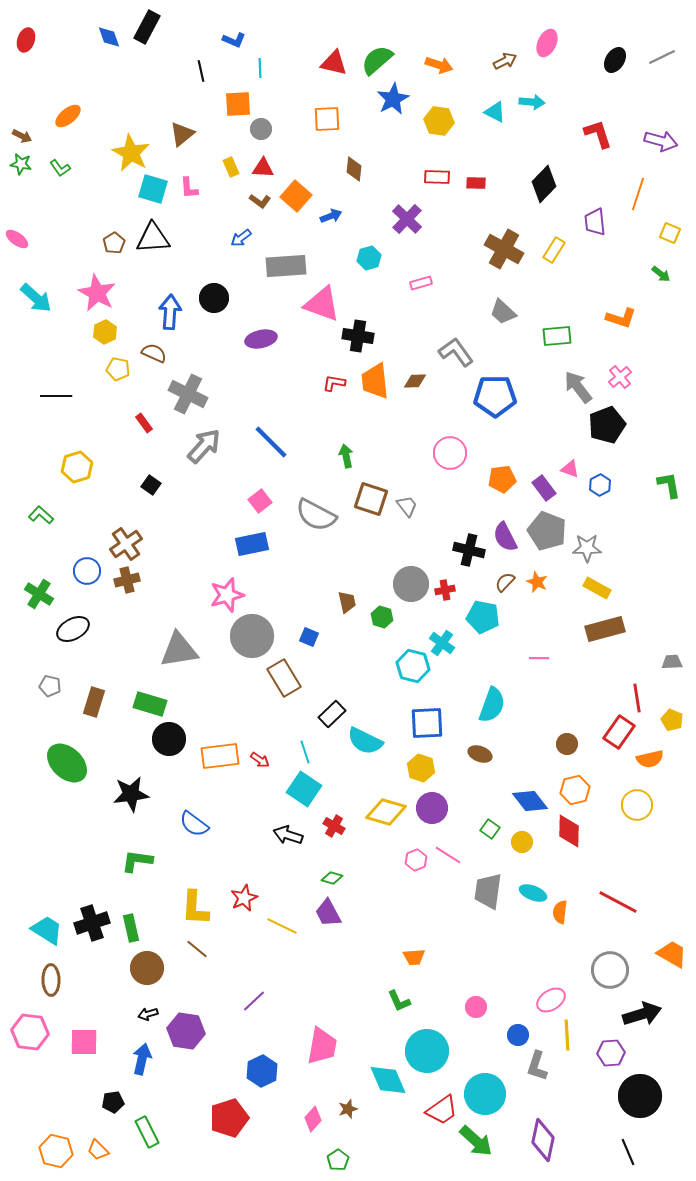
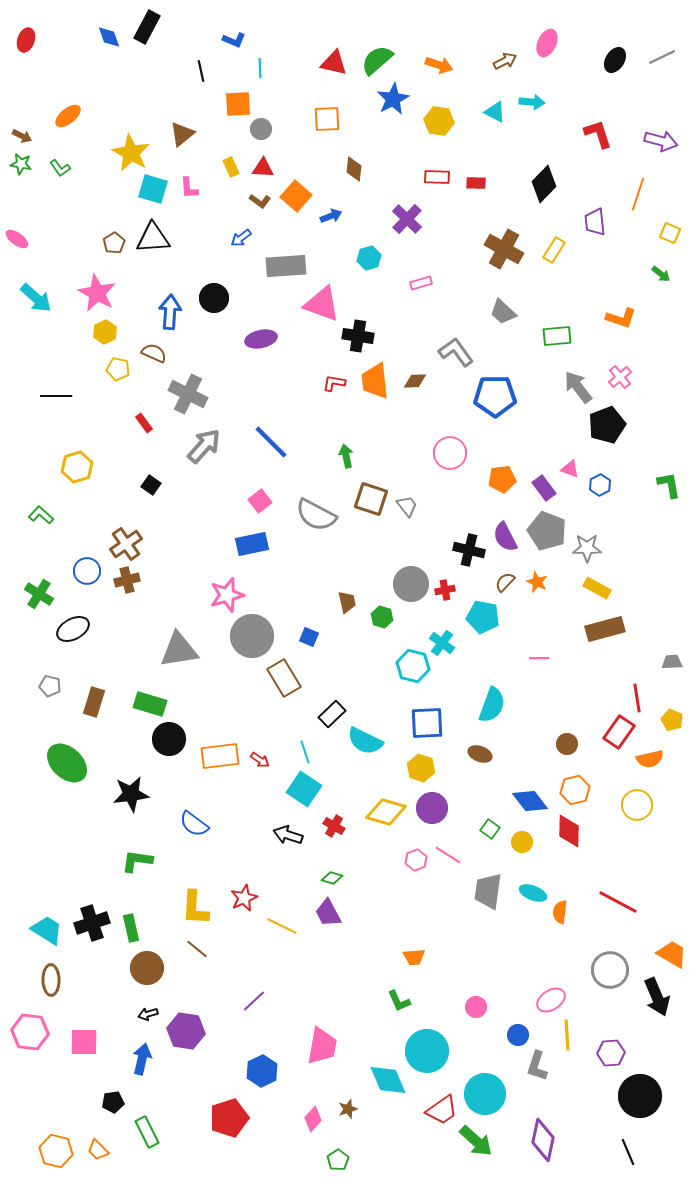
black arrow at (642, 1014): moved 15 px right, 17 px up; rotated 84 degrees clockwise
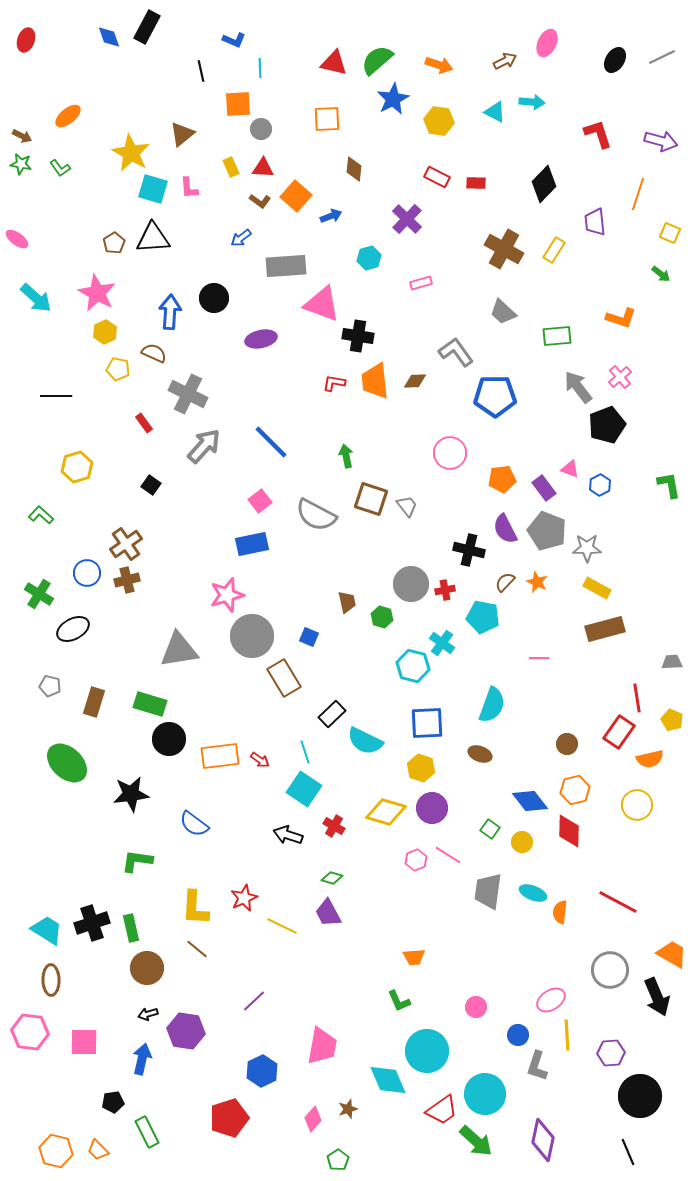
red rectangle at (437, 177): rotated 25 degrees clockwise
purple semicircle at (505, 537): moved 8 px up
blue circle at (87, 571): moved 2 px down
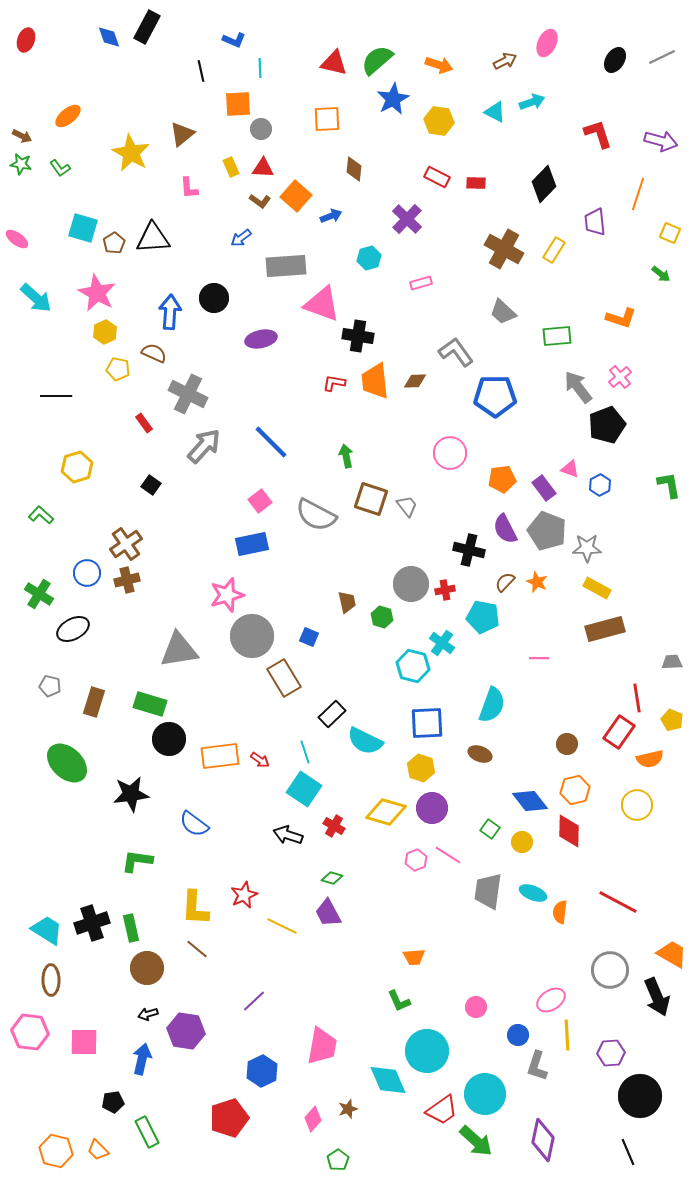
cyan arrow at (532, 102): rotated 25 degrees counterclockwise
cyan square at (153, 189): moved 70 px left, 39 px down
red star at (244, 898): moved 3 px up
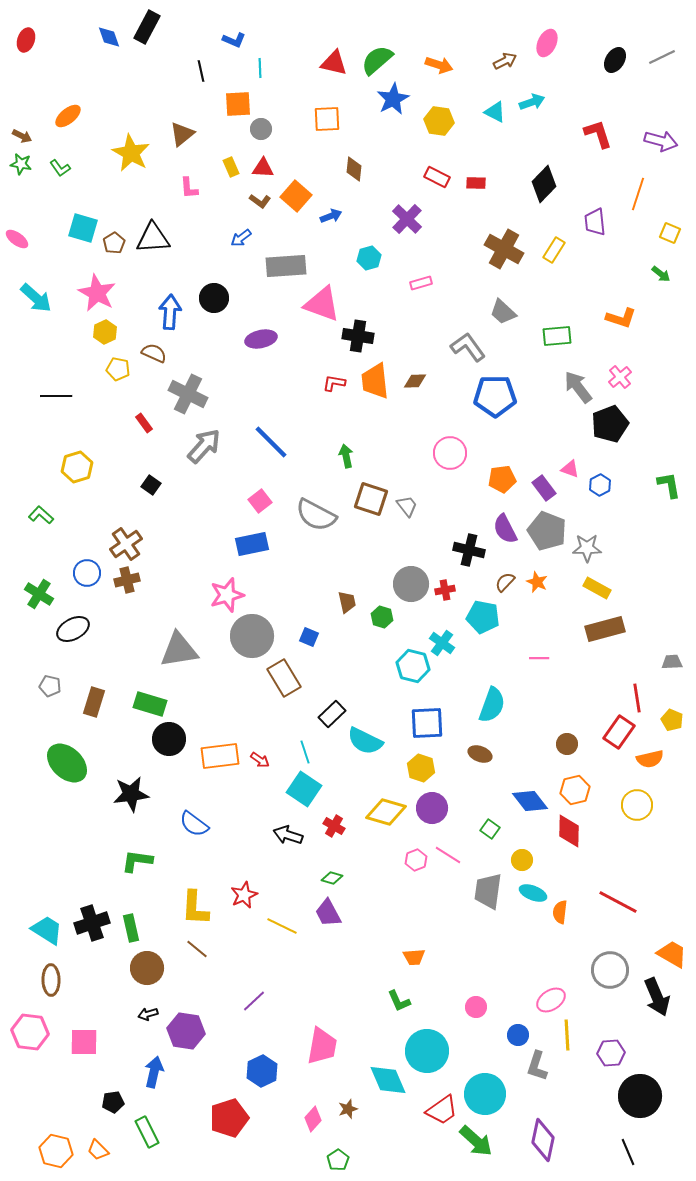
gray L-shape at (456, 352): moved 12 px right, 5 px up
black pentagon at (607, 425): moved 3 px right, 1 px up
yellow circle at (522, 842): moved 18 px down
blue arrow at (142, 1059): moved 12 px right, 13 px down
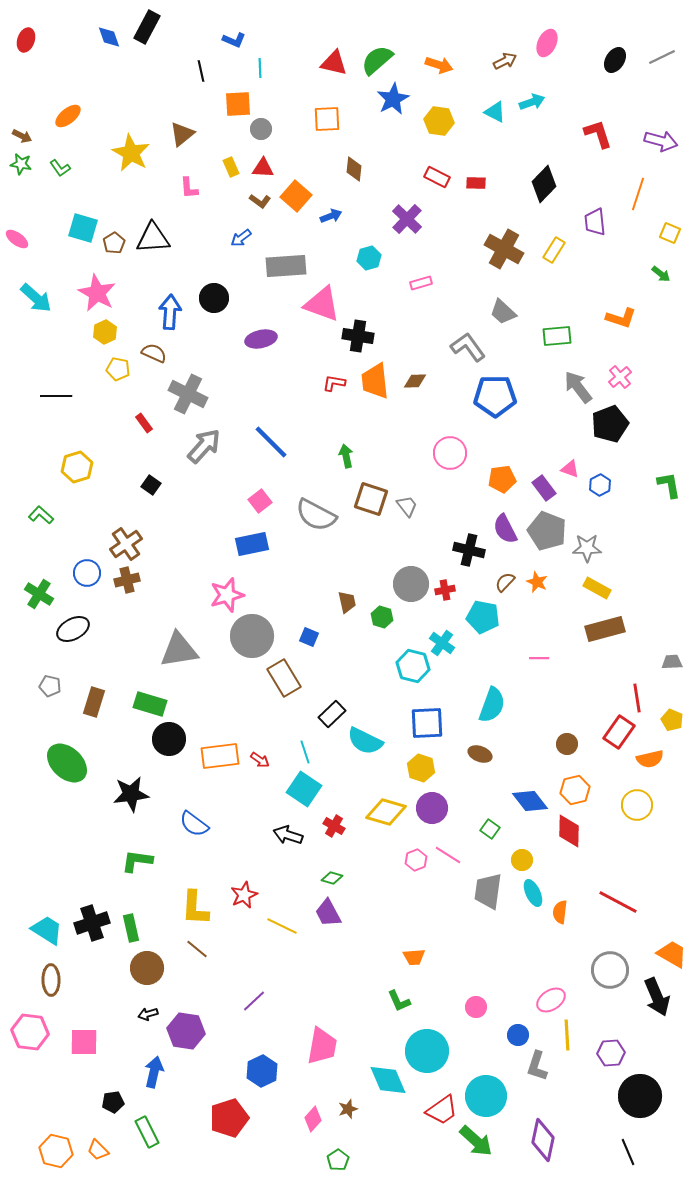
cyan ellipse at (533, 893): rotated 44 degrees clockwise
cyan circle at (485, 1094): moved 1 px right, 2 px down
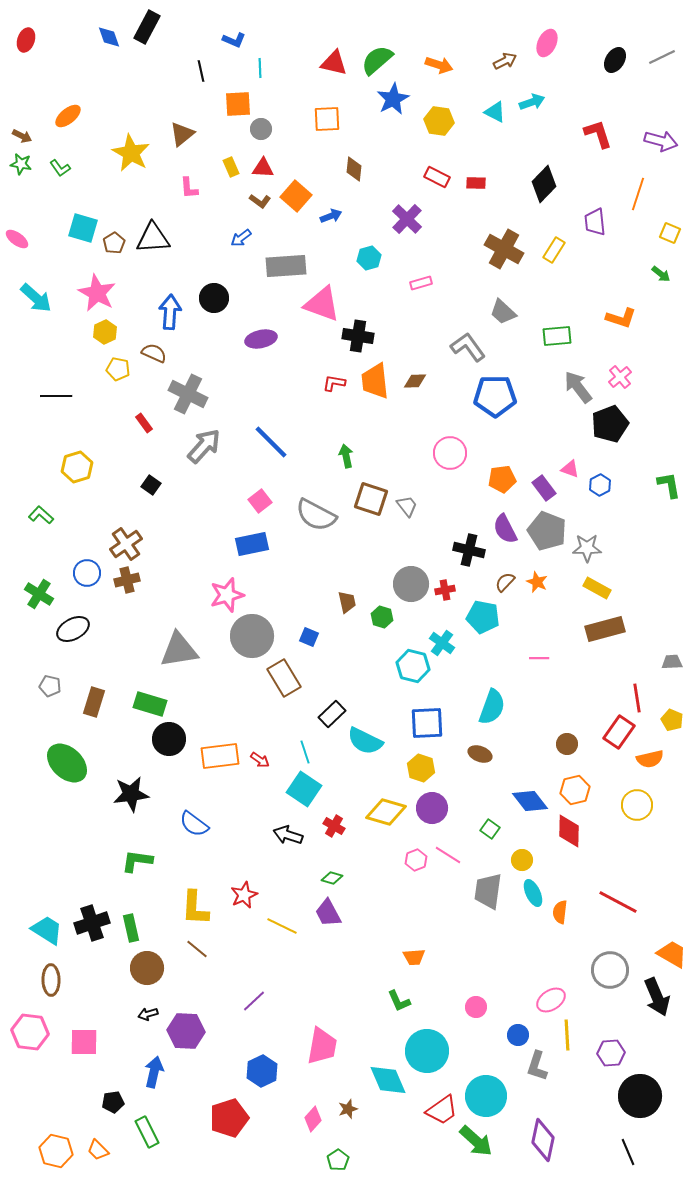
cyan semicircle at (492, 705): moved 2 px down
purple hexagon at (186, 1031): rotated 6 degrees counterclockwise
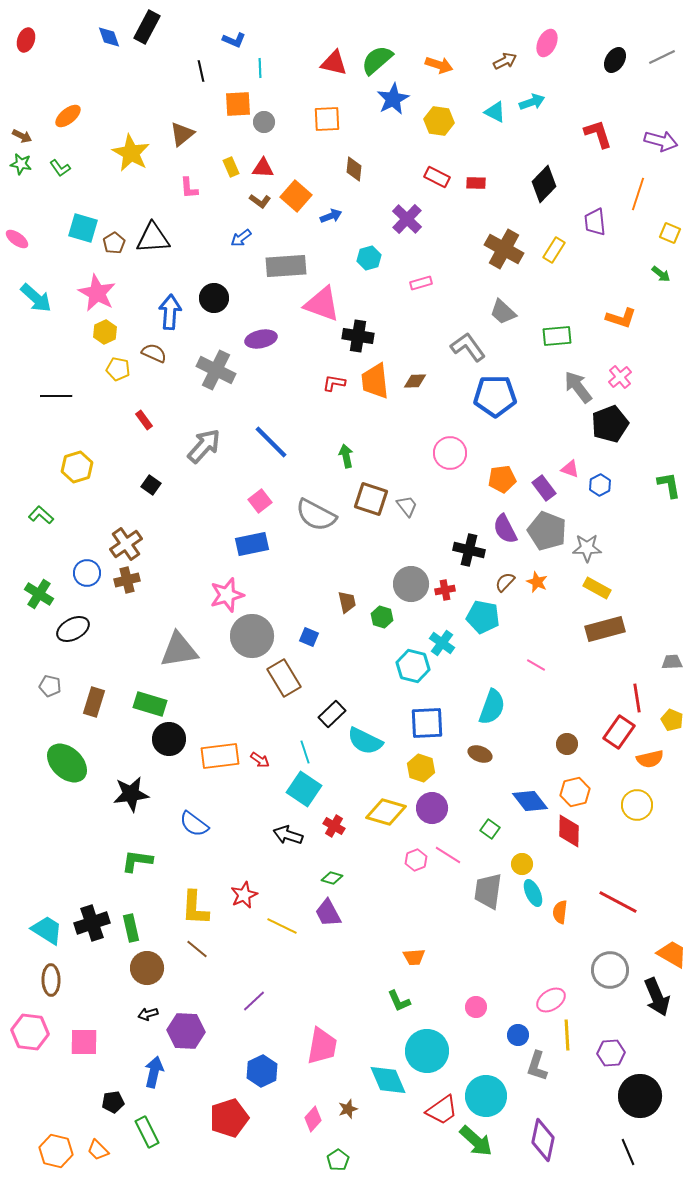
gray circle at (261, 129): moved 3 px right, 7 px up
gray cross at (188, 394): moved 28 px right, 24 px up
red rectangle at (144, 423): moved 3 px up
pink line at (539, 658): moved 3 px left, 7 px down; rotated 30 degrees clockwise
orange hexagon at (575, 790): moved 2 px down
yellow circle at (522, 860): moved 4 px down
